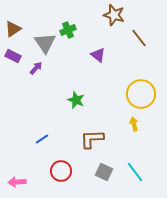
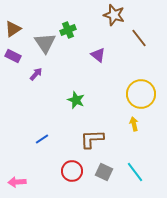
purple arrow: moved 6 px down
red circle: moved 11 px right
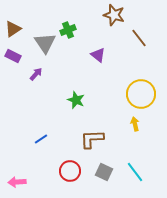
yellow arrow: moved 1 px right
blue line: moved 1 px left
red circle: moved 2 px left
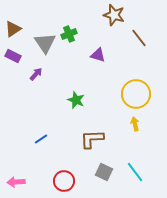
green cross: moved 1 px right, 4 px down
purple triangle: rotated 21 degrees counterclockwise
yellow circle: moved 5 px left
red circle: moved 6 px left, 10 px down
pink arrow: moved 1 px left
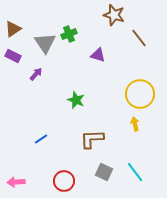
yellow circle: moved 4 px right
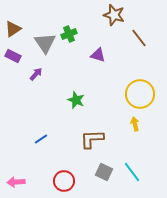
cyan line: moved 3 px left
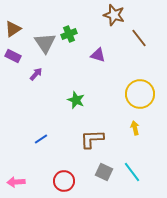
yellow arrow: moved 4 px down
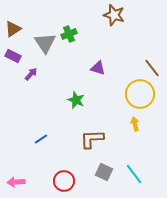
brown line: moved 13 px right, 30 px down
purple triangle: moved 13 px down
purple arrow: moved 5 px left
yellow arrow: moved 4 px up
cyan line: moved 2 px right, 2 px down
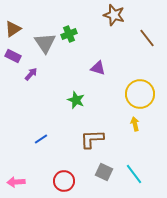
brown line: moved 5 px left, 30 px up
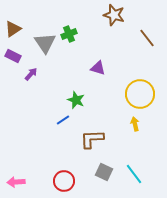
blue line: moved 22 px right, 19 px up
